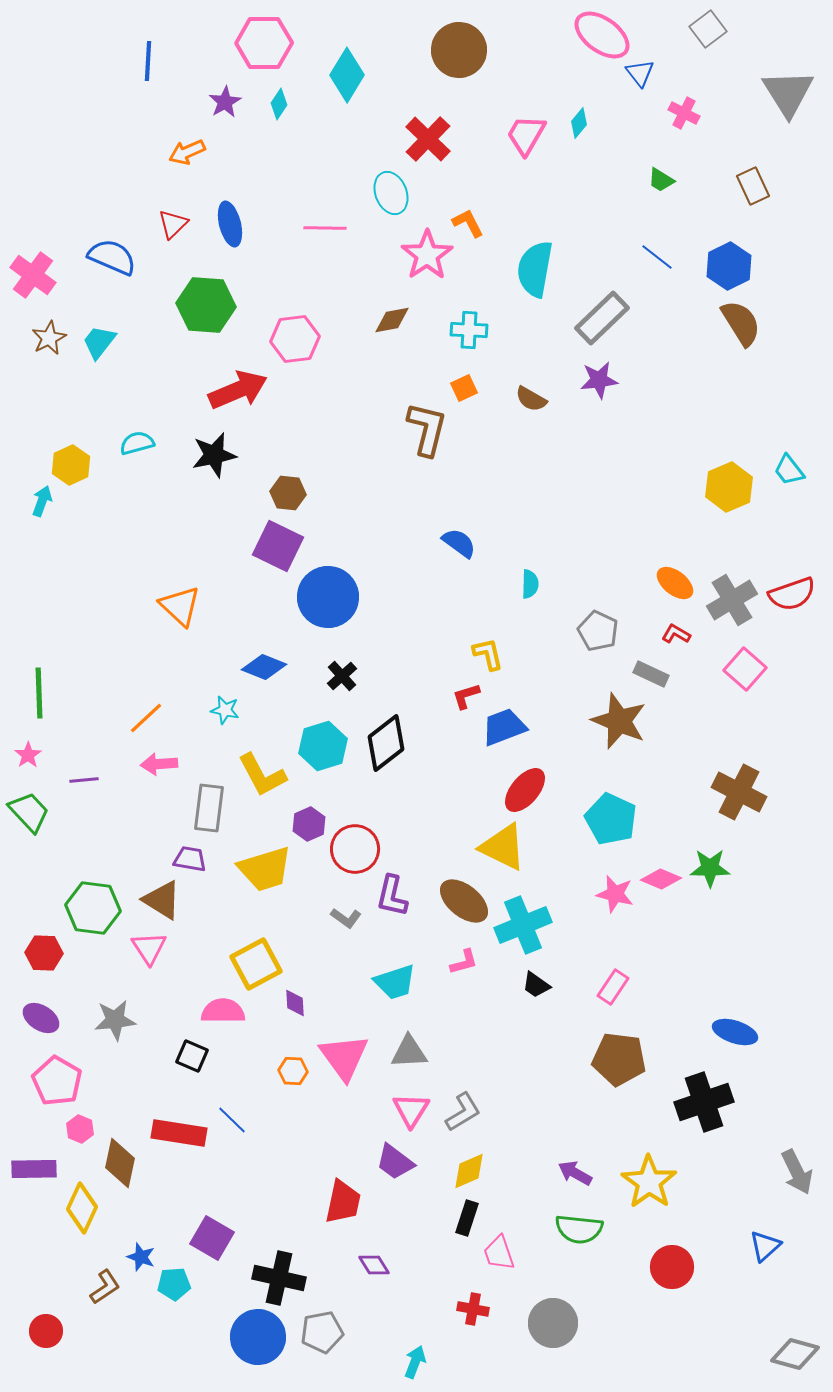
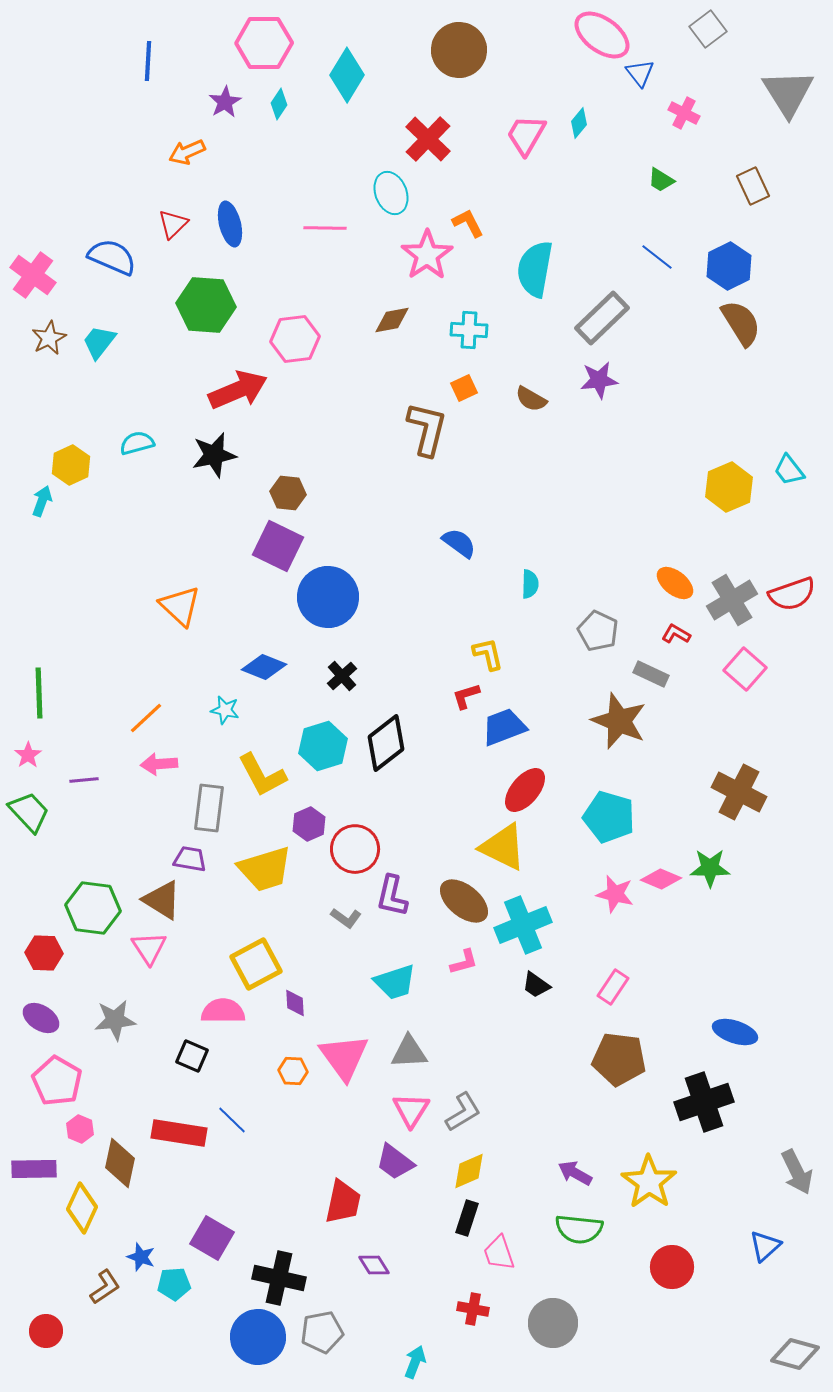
cyan pentagon at (611, 819): moved 2 px left, 2 px up; rotated 9 degrees counterclockwise
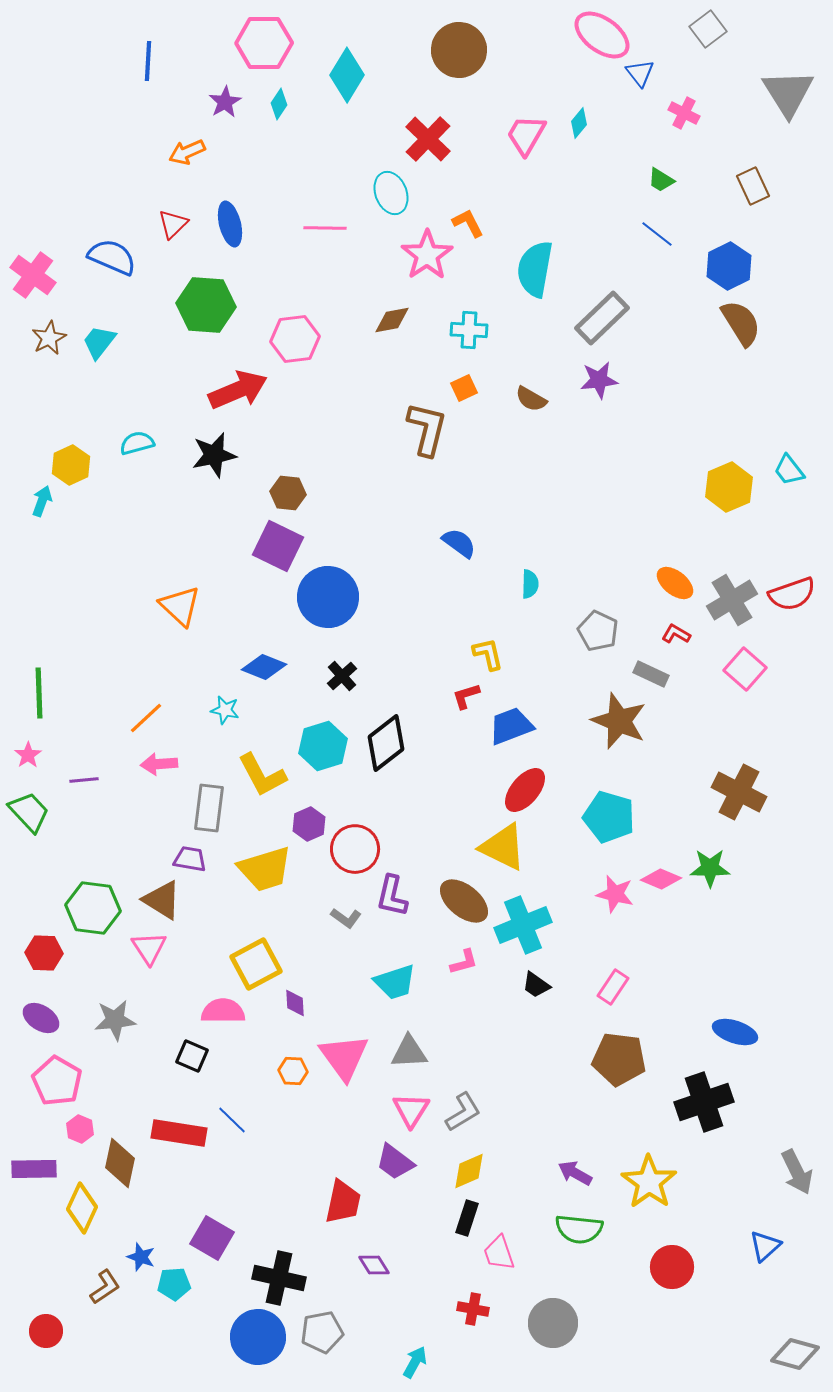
blue line at (657, 257): moved 23 px up
blue trapezoid at (504, 727): moved 7 px right, 1 px up
cyan arrow at (415, 1362): rotated 8 degrees clockwise
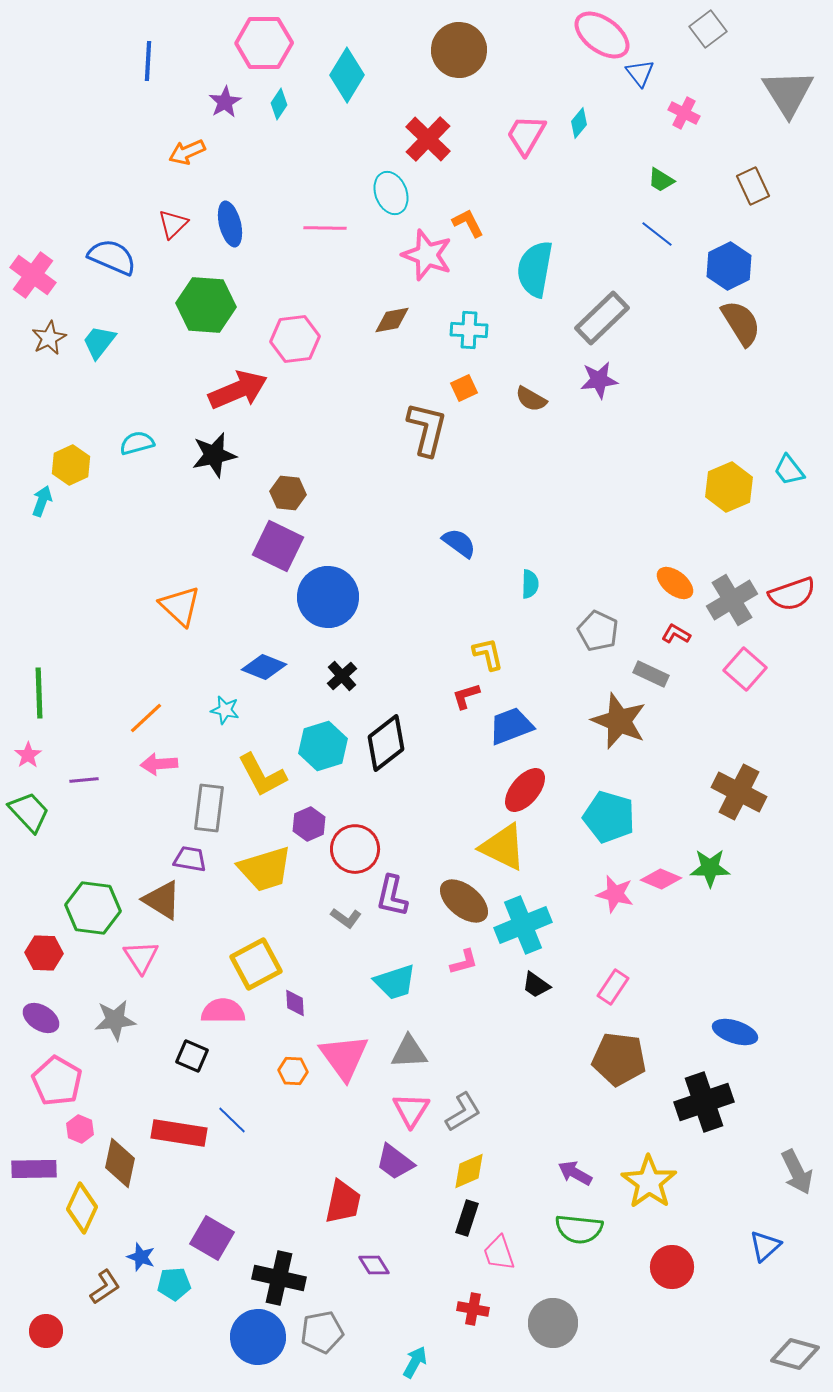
pink star at (427, 255): rotated 18 degrees counterclockwise
pink triangle at (149, 948): moved 8 px left, 9 px down
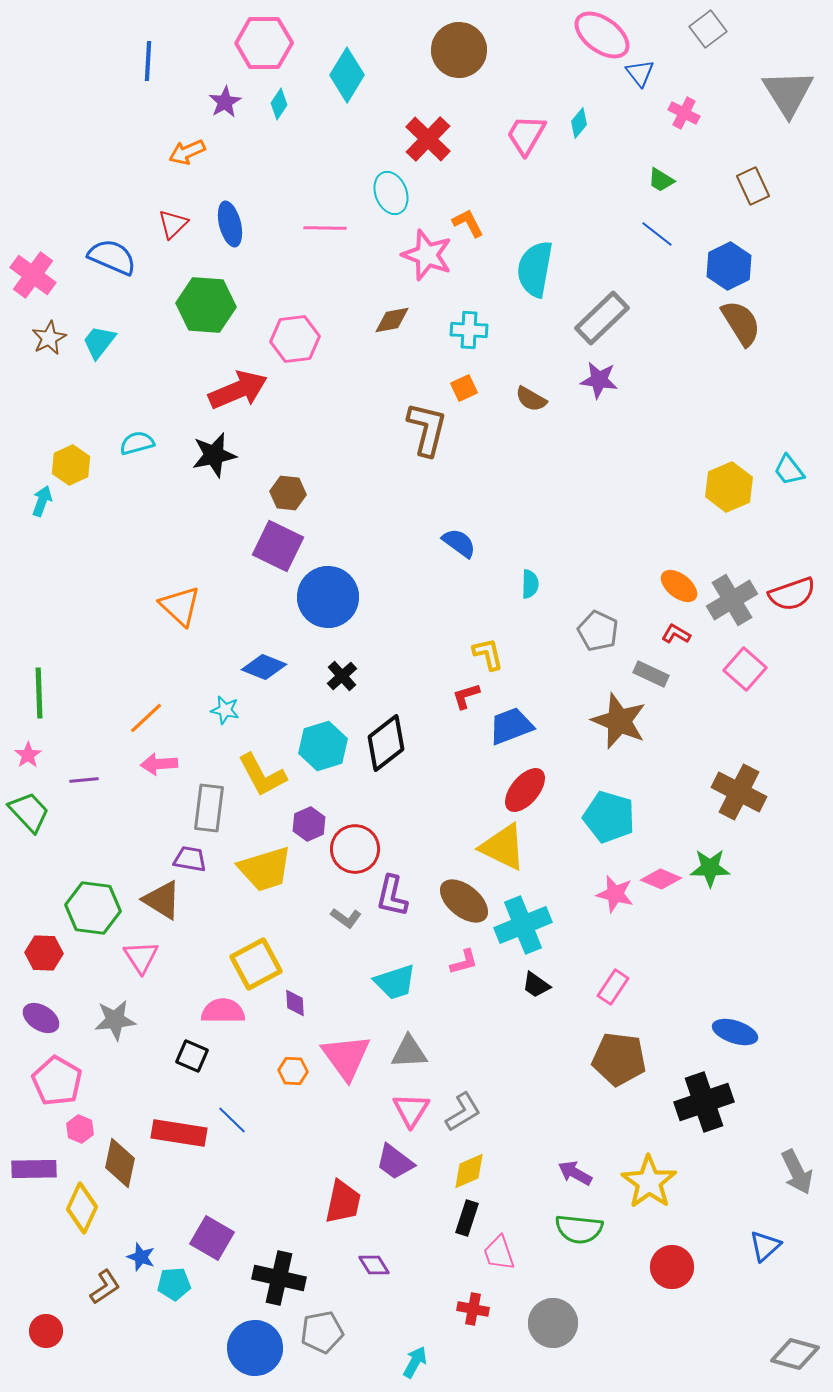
purple star at (599, 380): rotated 15 degrees clockwise
orange ellipse at (675, 583): moved 4 px right, 3 px down
pink triangle at (344, 1057): moved 2 px right
blue circle at (258, 1337): moved 3 px left, 11 px down
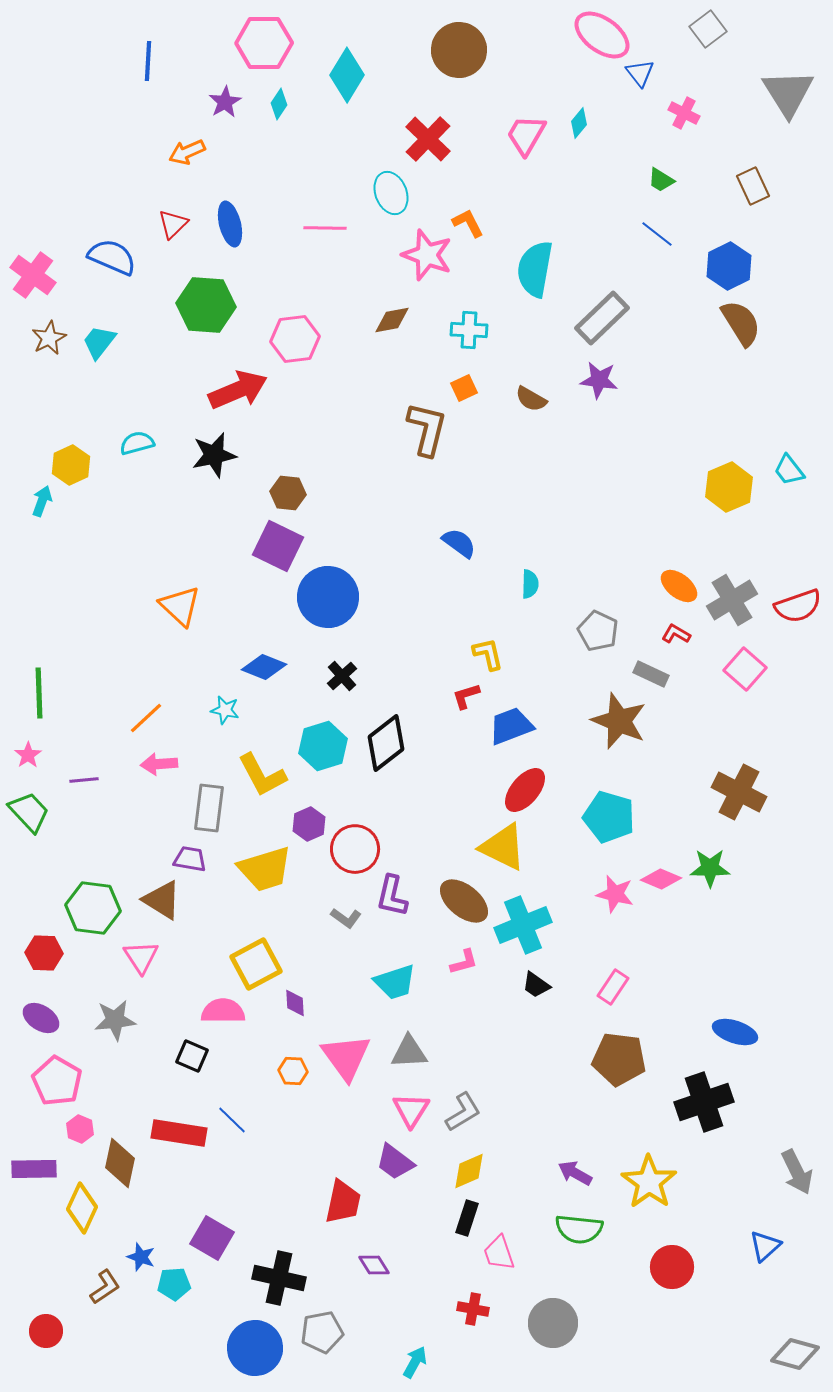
red semicircle at (792, 594): moved 6 px right, 12 px down
